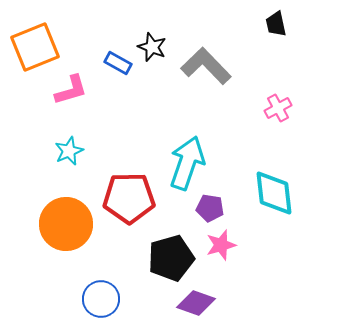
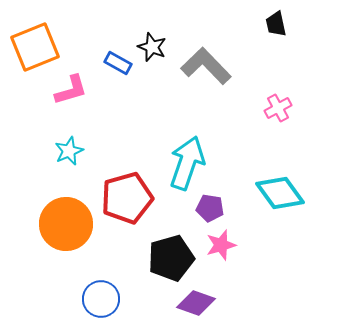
cyan diamond: moved 6 px right; rotated 30 degrees counterclockwise
red pentagon: moved 2 px left; rotated 15 degrees counterclockwise
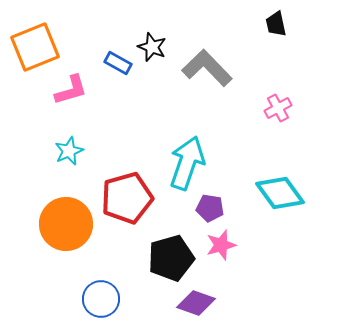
gray L-shape: moved 1 px right, 2 px down
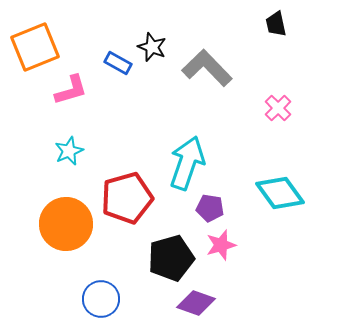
pink cross: rotated 16 degrees counterclockwise
